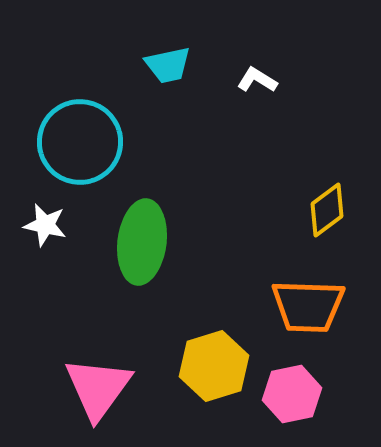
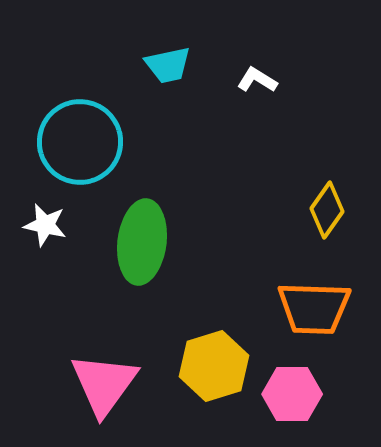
yellow diamond: rotated 18 degrees counterclockwise
orange trapezoid: moved 6 px right, 2 px down
pink triangle: moved 6 px right, 4 px up
pink hexagon: rotated 12 degrees clockwise
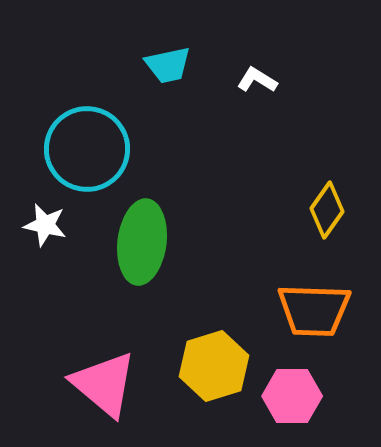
cyan circle: moved 7 px right, 7 px down
orange trapezoid: moved 2 px down
pink triangle: rotated 26 degrees counterclockwise
pink hexagon: moved 2 px down
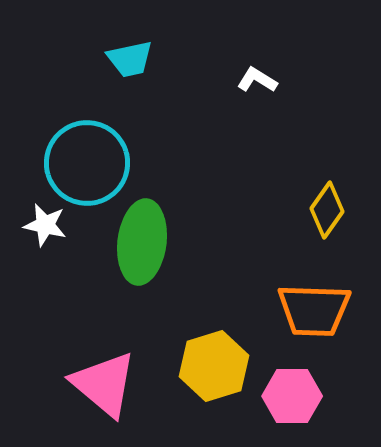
cyan trapezoid: moved 38 px left, 6 px up
cyan circle: moved 14 px down
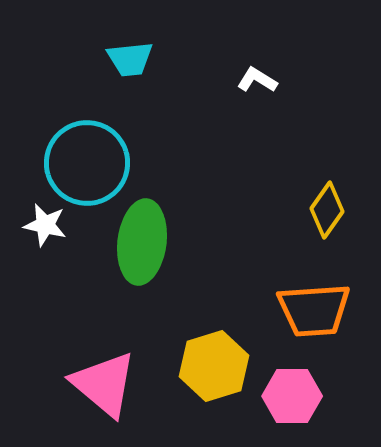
cyan trapezoid: rotated 6 degrees clockwise
orange trapezoid: rotated 6 degrees counterclockwise
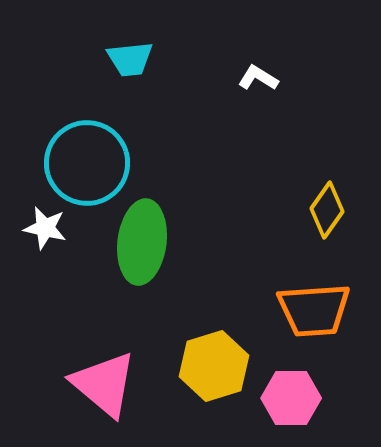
white L-shape: moved 1 px right, 2 px up
white star: moved 3 px down
pink hexagon: moved 1 px left, 2 px down
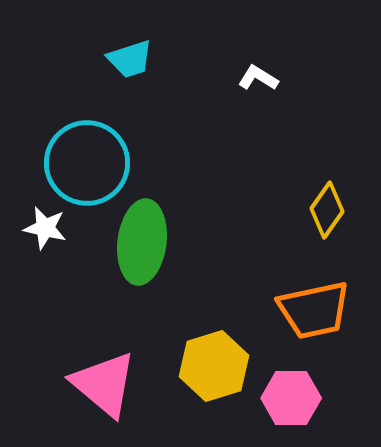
cyan trapezoid: rotated 12 degrees counterclockwise
orange trapezoid: rotated 8 degrees counterclockwise
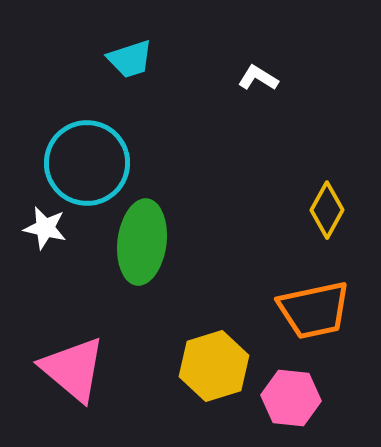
yellow diamond: rotated 6 degrees counterclockwise
pink triangle: moved 31 px left, 15 px up
pink hexagon: rotated 6 degrees clockwise
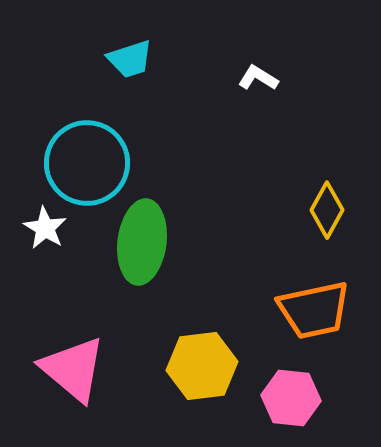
white star: rotated 18 degrees clockwise
yellow hexagon: moved 12 px left; rotated 10 degrees clockwise
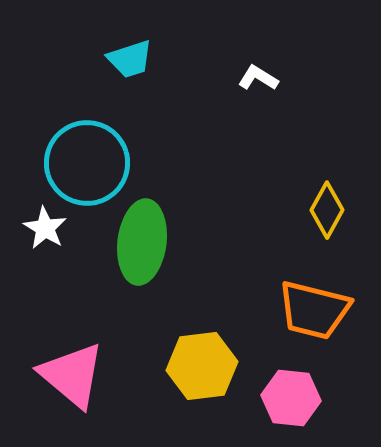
orange trapezoid: rotated 26 degrees clockwise
pink triangle: moved 1 px left, 6 px down
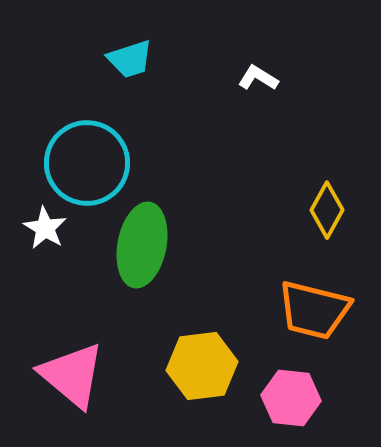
green ellipse: moved 3 px down; rotated 4 degrees clockwise
